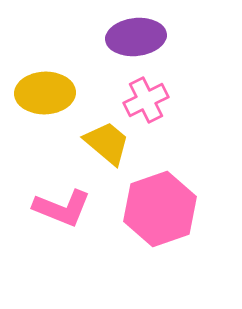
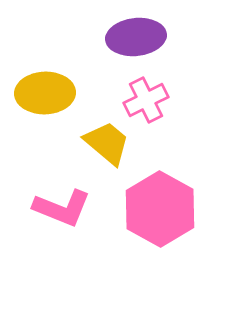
pink hexagon: rotated 12 degrees counterclockwise
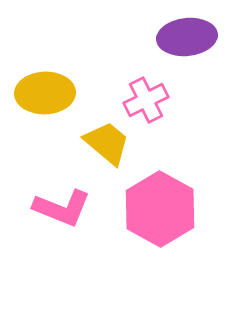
purple ellipse: moved 51 px right
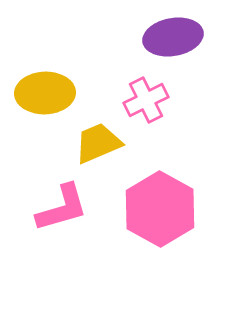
purple ellipse: moved 14 px left; rotated 4 degrees counterclockwise
yellow trapezoid: moved 9 px left; rotated 63 degrees counterclockwise
pink L-shape: rotated 38 degrees counterclockwise
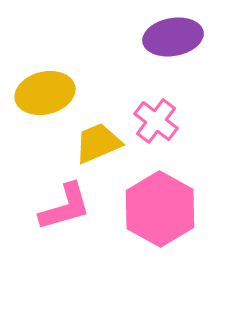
yellow ellipse: rotated 12 degrees counterclockwise
pink cross: moved 10 px right, 21 px down; rotated 27 degrees counterclockwise
pink L-shape: moved 3 px right, 1 px up
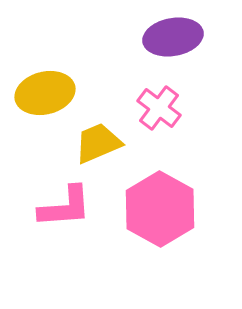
pink cross: moved 3 px right, 13 px up
pink L-shape: rotated 12 degrees clockwise
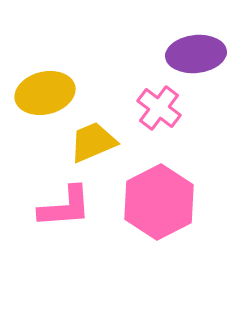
purple ellipse: moved 23 px right, 17 px down; rotated 4 degrees clockwise
yellow trapezoid: moved 5 px left, 1 px up
pink hexagon: moved 1 px left, 7 px up; rotated 4 degrees clockwise
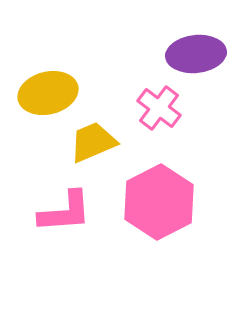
yellow ellipse: moved 3 px right
pink L-shape: moved 5 px down
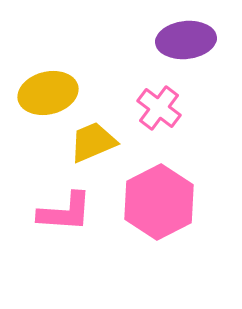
purple ellipse: moved 10 px left, 14 px up
pink L-shape: rotated 8 degrees clockwise
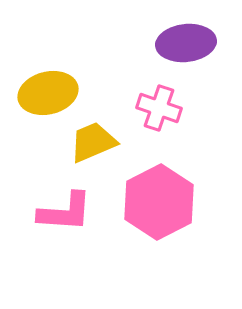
purple ellipse: moved 3 px down
pink cross: rotated 18 degrees counterclockwise
